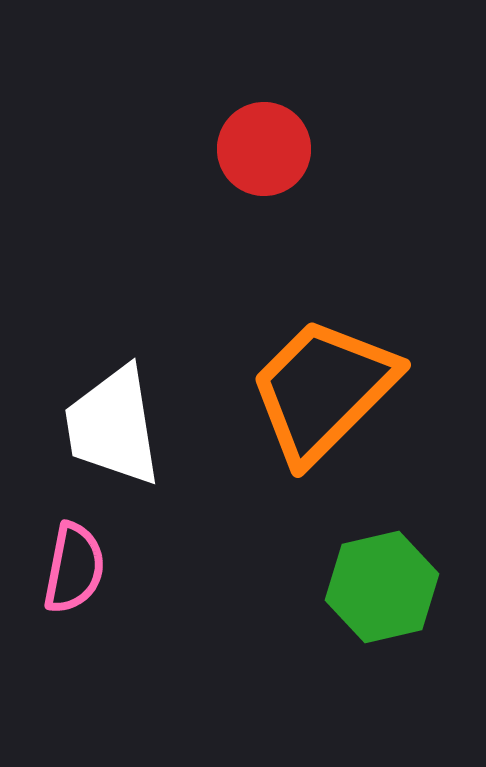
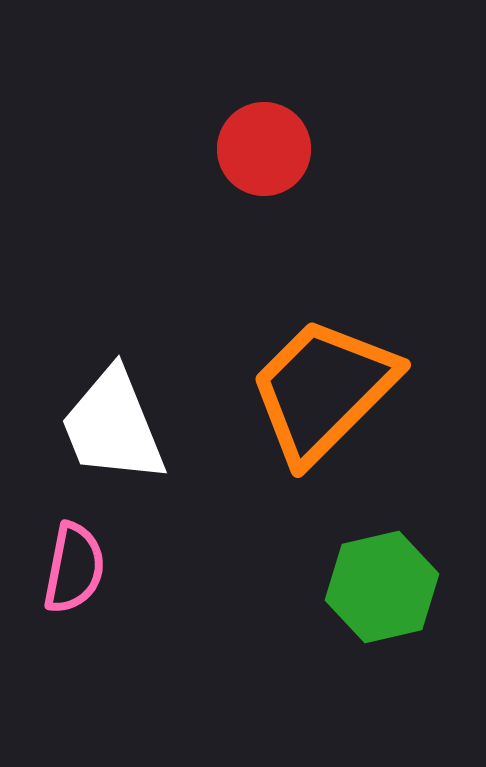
white trapezoid: rotated 13 degrees counterclockwise
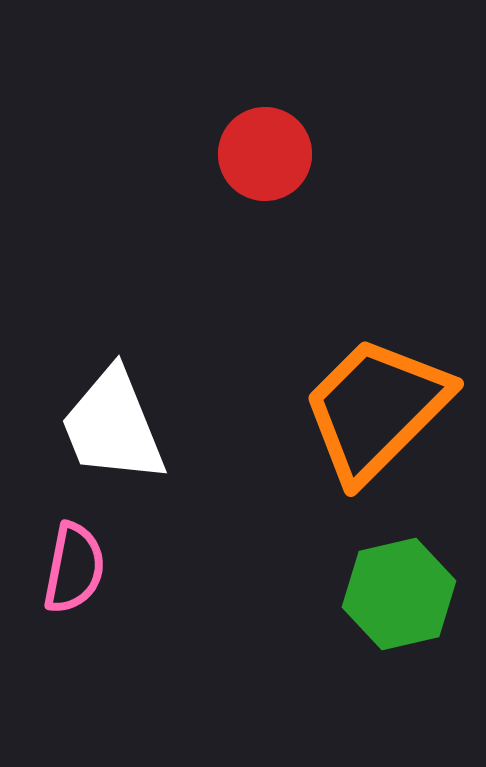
red circle: moved 1 px right, 5 px down
orange trapezoid: moved 53 px right, 19 px down
green hexagon: moved 17 px right, 7 px down
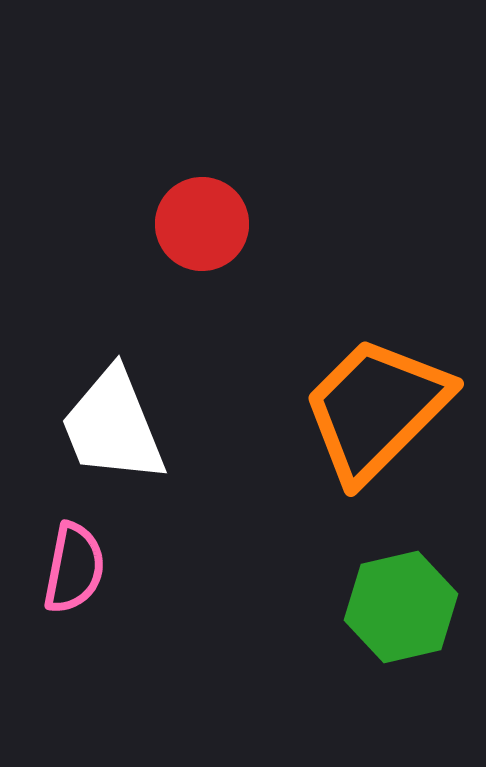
red circle: moved 63 px left, 70 px down
green hexagon: moved 2 px right, 13 px down
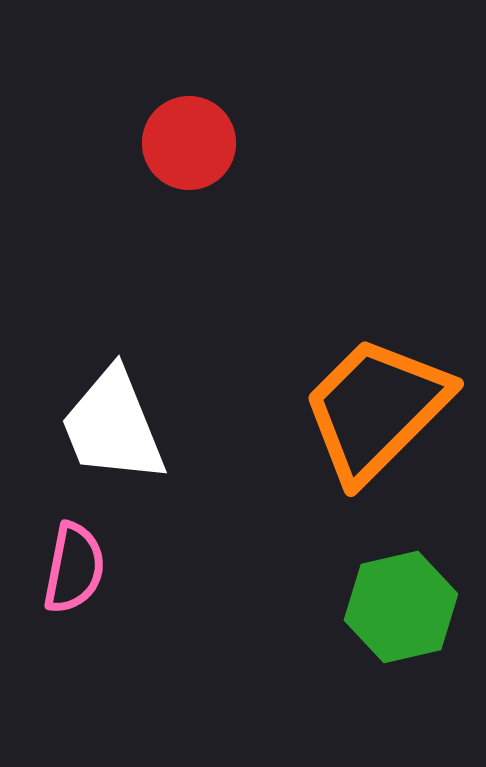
red circle: moved 13 px left, 81 px up
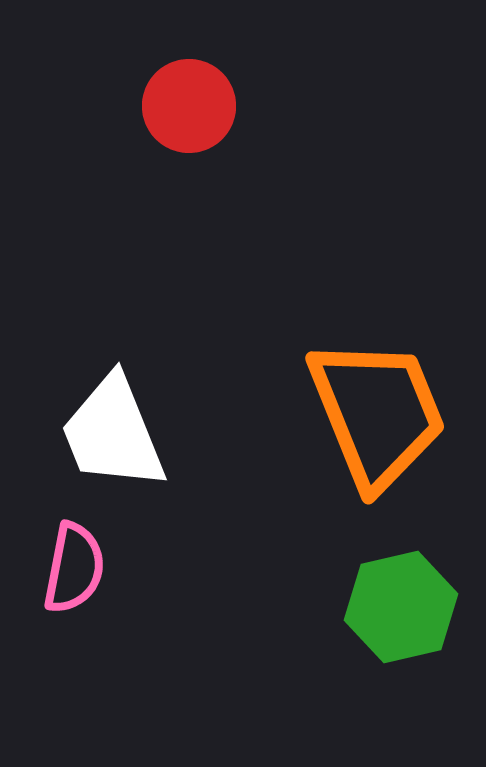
red circle: moved 37 px up
orange trapezoid: moved 1 px right, 4 px down; rotated 113 degrees clockwise
white trapezoid: moved 7 px down
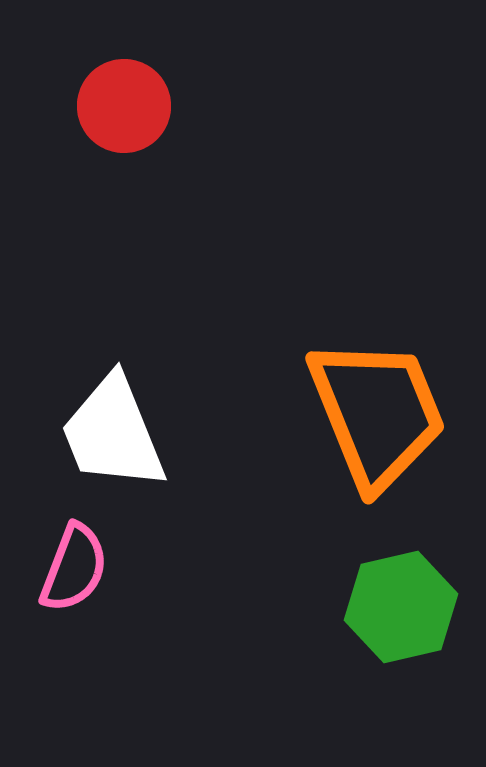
red circle: moved 65 px left
pink semicircle: rotated 10 degrees clockwise
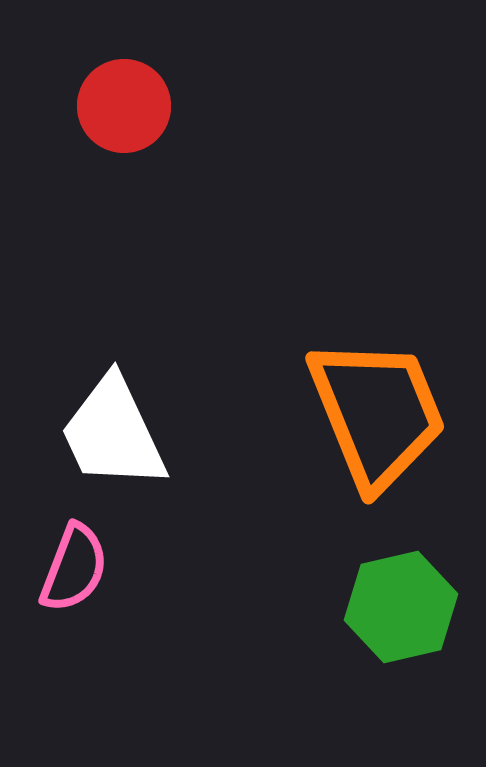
white trapezoid: rotated 3 degrees counterclockwise
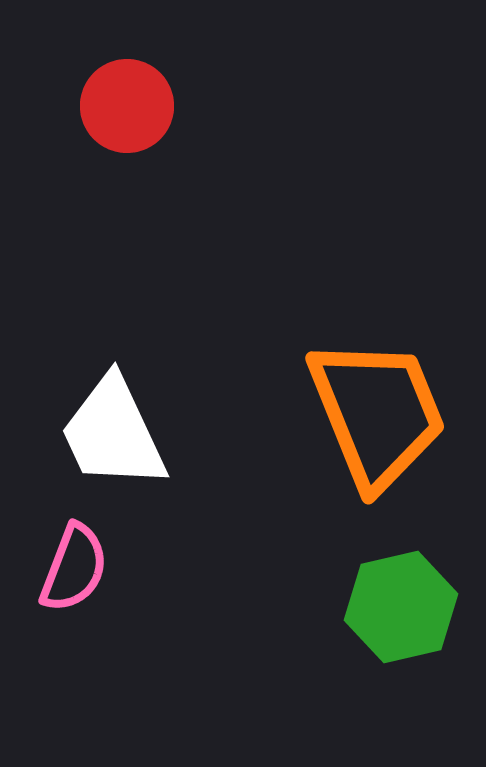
red circle: moved 3 px right
